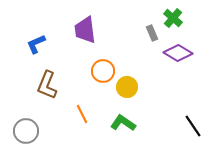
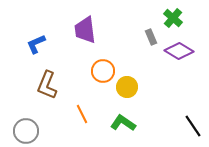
gray rectangle: moved 1 px left, 4 px down
purple diamond: moved 1 px right, 2 px up
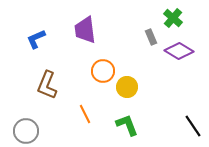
blue L-shape: moved 5 px up
orange line: moved 3 px right
green L-shape: moved 4 px right, 2 px down; rotated 35 degrees clockwise
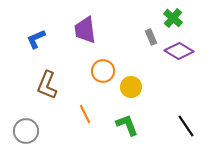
yellow circle: moved 4 px right
black line: moved 7 px left
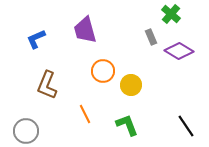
green cross: moved 2 px left, 4 px up
purple trapezoid: rotated 8 degrees counterclockwise
yellow circle: moved 2 px up
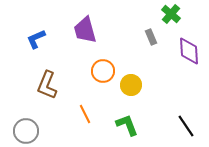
purple diamond: moved 10 px right; rotated 56 degrees clockwise
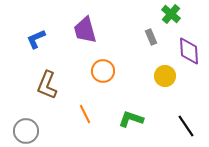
yellow circle: moved 34 px right, 9 px up
green L-shape: moved 4 px right, 6 px up; rotated 50 degrees counterclockwise
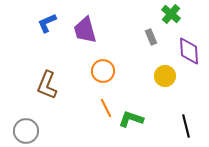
blue L-shape: moved 11 px right, 16 px up
orange line: moved 21 px right, 6 px up
black line: rotated 20 degrees clockwise
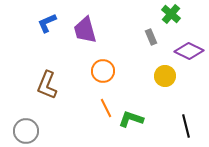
purple diamond: rotated 60 degrees counterclockwise
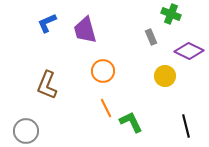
green cross: rotated 18 degrees counterclockwise
green L-shape: moved 3 px down; rotated 45 degrees clockwise
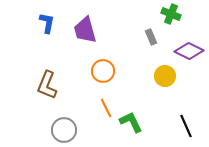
blue L-shape: rotated 125 degrees clockwise
black line: rotated 10 degrees counterclockwise
gray circle: moved 38 px right, 1 px up
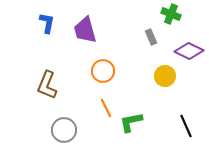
green L-shape: rotated 75 degrees counterclockwise
